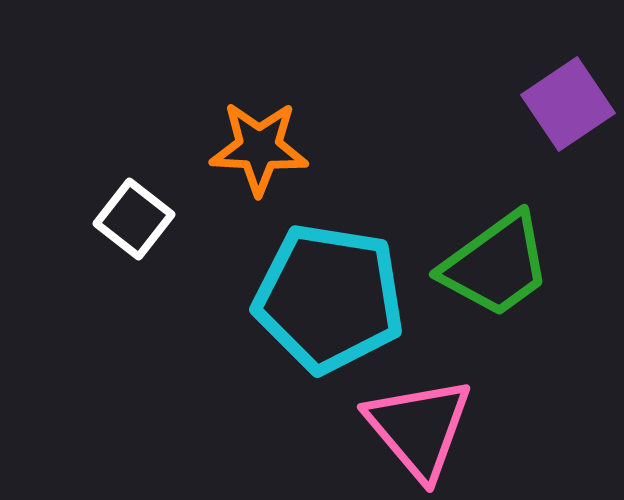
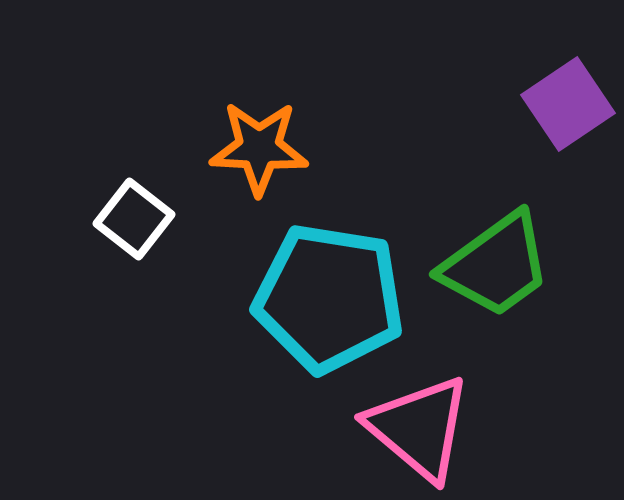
pink triangle: rotated 10 degrees counterclockwise
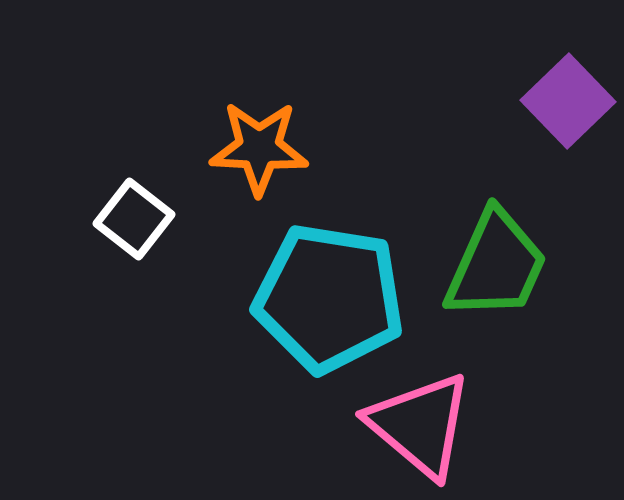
purple square: moved 3 px up; rotated 10 degrees counterclockwise
green trapezoid: rotated 30 degrees counterclockwise
pink triangle: moved 1 px right, 3 px up
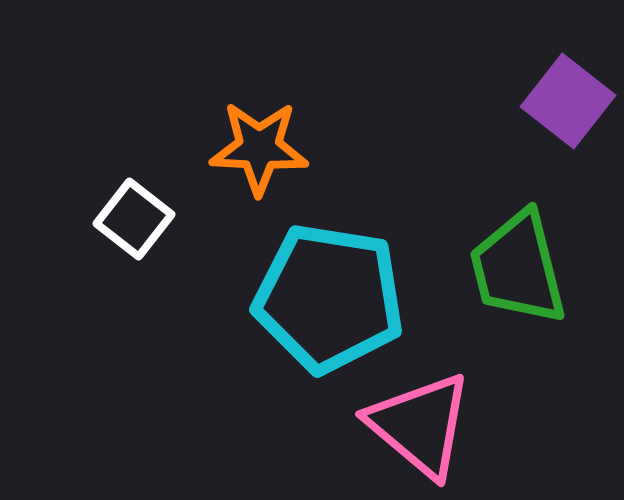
purple square: rotated 8 degrees counterclockwise
green trapezoid: moved 22 px right, 3 px down; rotated 142 degrees clockwise
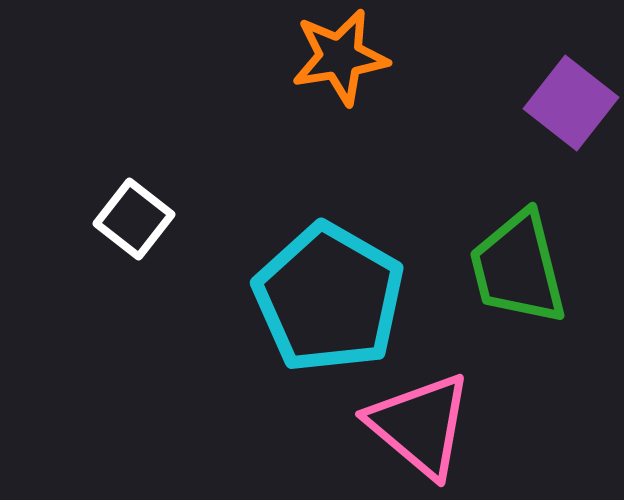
purple square: moved 3 px right, 2 px down
orange star: moved 81 px right, 91 px up; rotated 12 degrees counterclockwise
cyan pentagon: rotated 21 degrees clockwise
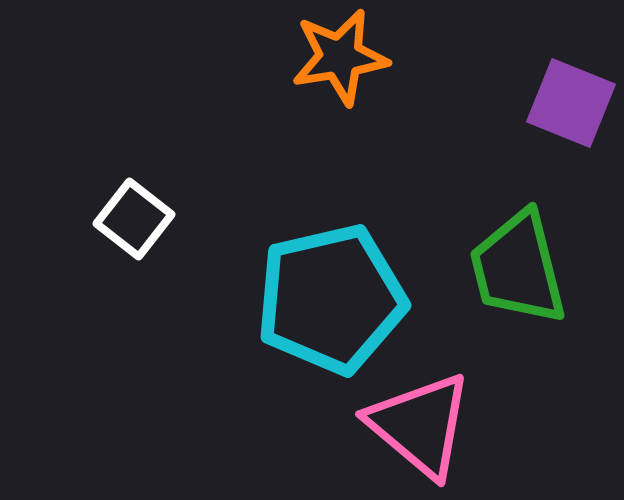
purple square: rotated 16 degrees counterclockwise
cyan pentagon: moved 2 px right, 1 px down; rotated 29 degrees clockwise
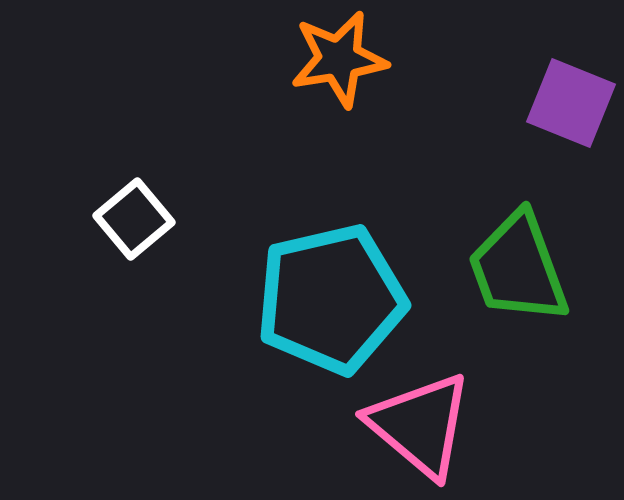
orange star: moved 1 px left, 2 px down
white square: rotated 12 degrees clockwise
green trapezoid: rotated 6 degrees counterclockwise
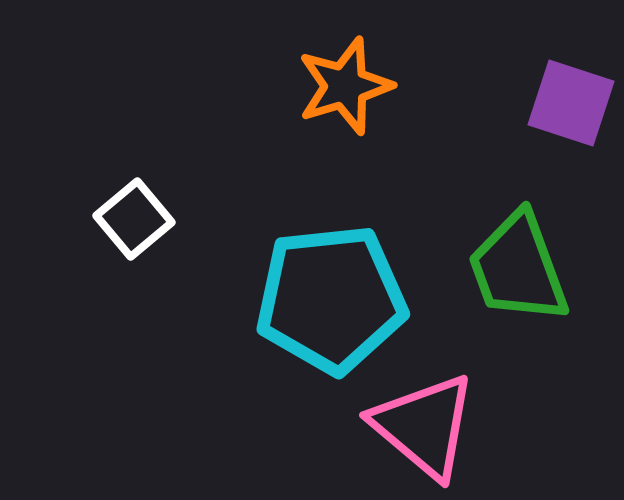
orange star: moved 6 px right, 27 px down; rotated 8 degrees counterclockwise
purple square: rotated 4 degrees counterclockwise
cyan pentagon: rotated 7 degrees clockwise
pink triangle: moved 4 px right, 1 px down
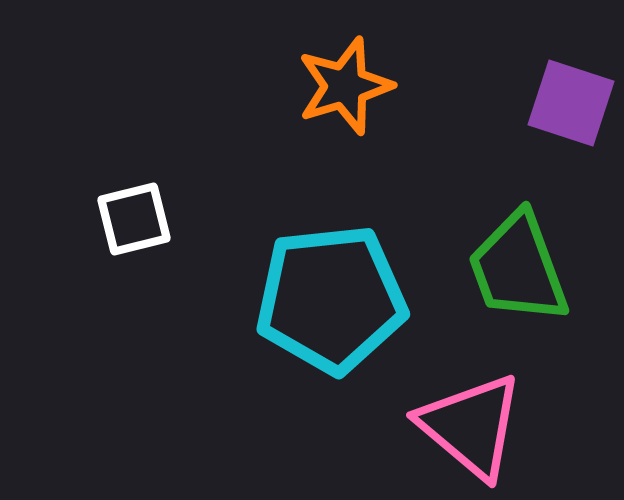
white square: rotated 26 degrees clockwise
pink triangle: moved 47 px right
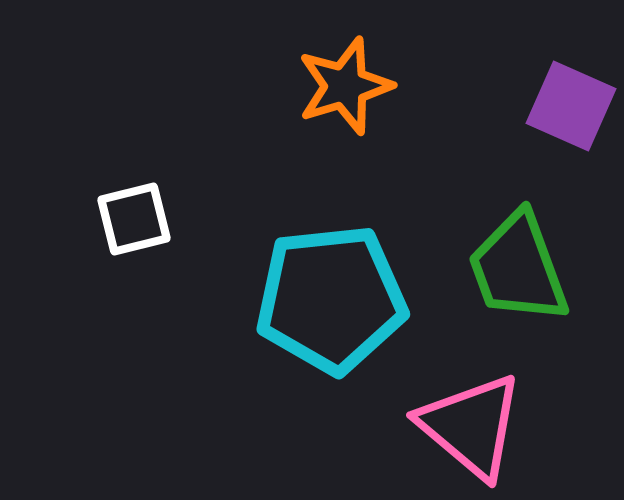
purple square: moved 3 px down; rotated 6 degrees clockwise
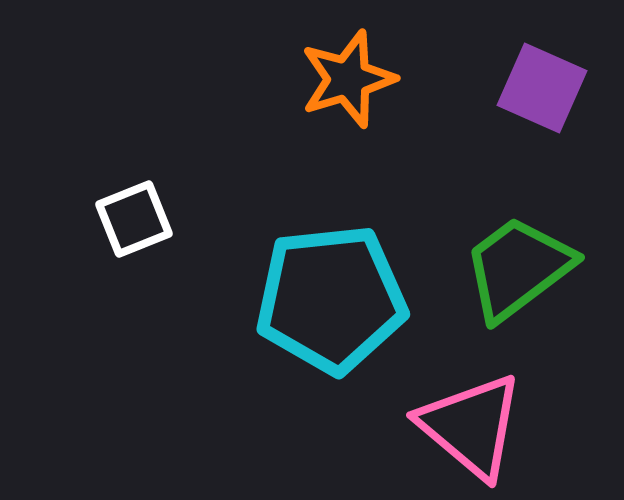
orange star: moved 3 px right, 7 px up
purple square: moved 29 px left, 18 px up
white square: rotated 8 degrees counterclockwise
green trapezoid: rotated 73 degrees clockwise
